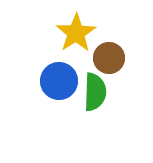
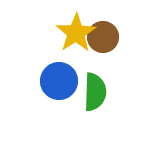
brown circle: moved 6 px left, 21 px up
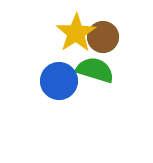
green semicircle: moved 22 px up; rotated 75 degrees counterclockwise
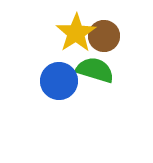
brown circle: moved 1 px right, 1 px up
